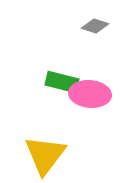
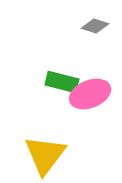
pink ellipse: rotated 27 degrees counterclockwise
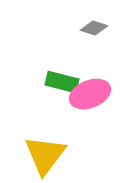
gray diamond: moved 1 px left, 2 px down
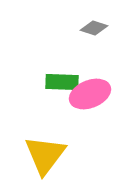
green rectangle: rotated 12 degrees counterclockwise
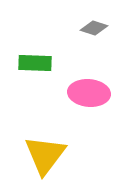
green rectangle: moved 27 px left, 19 px up
pink ellipse: moved 1 px left, 1 px up; rotated 27 degrees clockwise
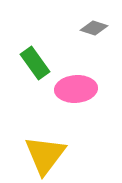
green rectangle: rotated 52 degrees clockwise
pink ellipse: moved 13 px left, 4 px up; rotated 9 degrees counterclockwise
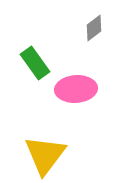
gray diamond: rotated 56 degrees counterclockwise
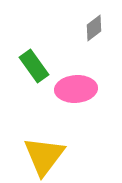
green rectangle: moved 1 px left, 3 px down
yellow triangle: moved 1 px left, 1 px down
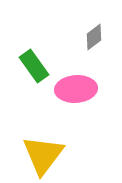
gray diamond: moved 9 px down
yellow triangle: moved 1 px left, 1 px up
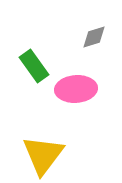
gray diamond: rotated 20 degrees clockwise
